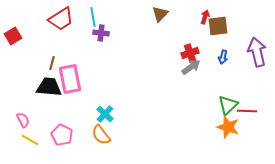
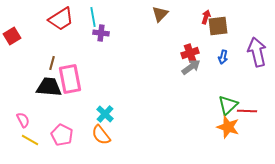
red arrow: moved 1 px right
red square: moved 1 px left
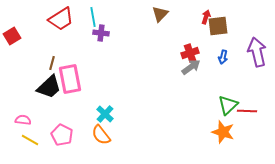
black trapezoid: rotated 132 degrees clockwise
pink semicircle: rotated 56 degrees counterclockwise
orange star: moved 5 px left, 5 px down
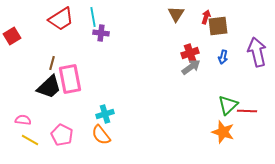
brown triangle: moved 16 px right; rotated 12 degrees counterclockwise
cyan cross: rotated 30 degrees clockwise
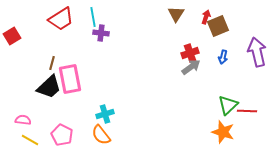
brown square: rotated 15 degrees counterclockwise
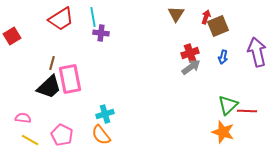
pink semicircle: moved 2 px up
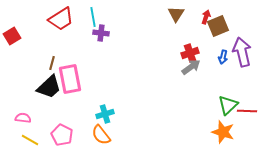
purple arrow: moved 15 px left
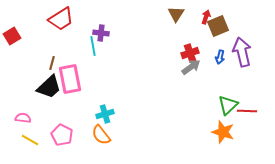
cyan line: moved 29 px down
blue arrow: moved 3 px left
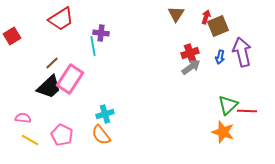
brown line: rotated 32 degrees clockwise
pink rectangle: rotated 44 degrees clockwise
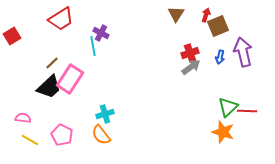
red arrow: moved 2 px up
purple cross: rotated 21 degrees clockwise
purple arrow: moved 1 px right
green triangle: moved 2 px down
